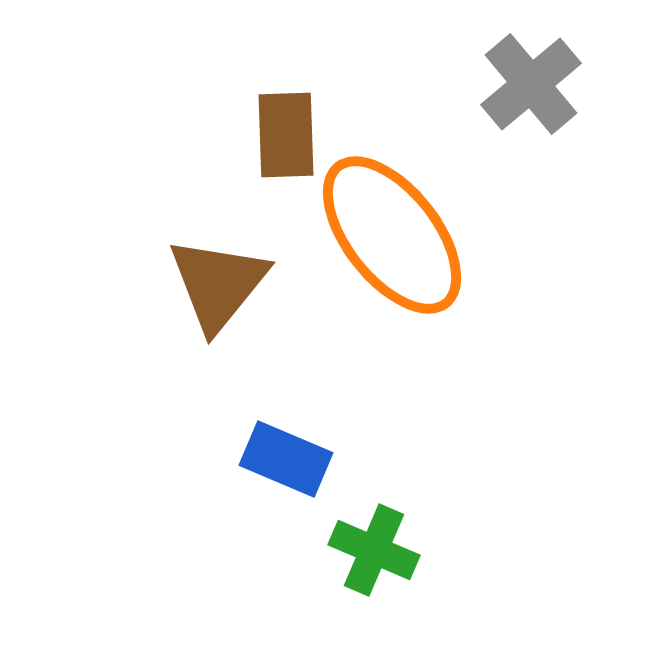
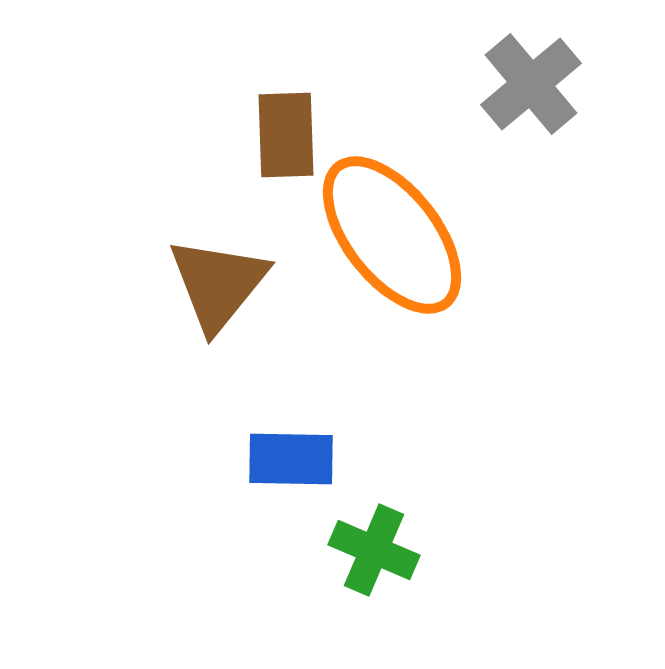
blue rectangle: moved 5 px right; rotated 22 degrees counterclockwise
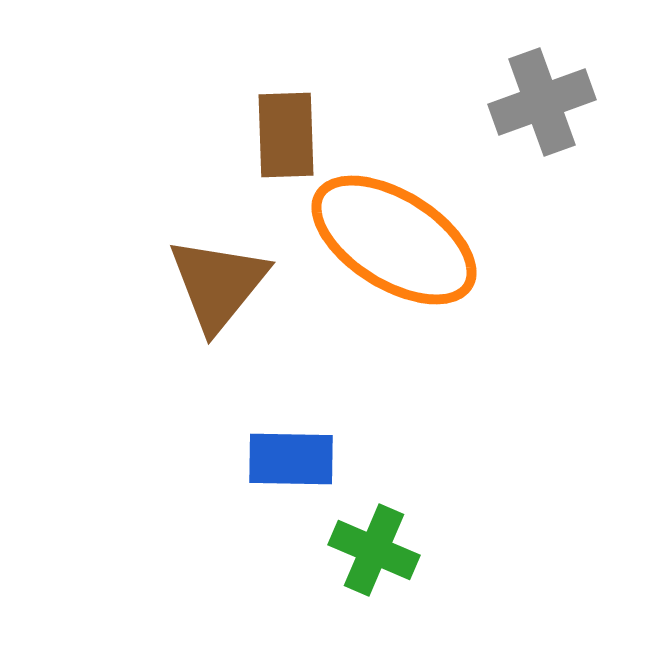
gray cross: moved 11 px right, 18 px down; rotated 20 degrees clockwise
orange ellipse: moved 2 px right, 5 px down; rotated 20 degrees counterclockwise
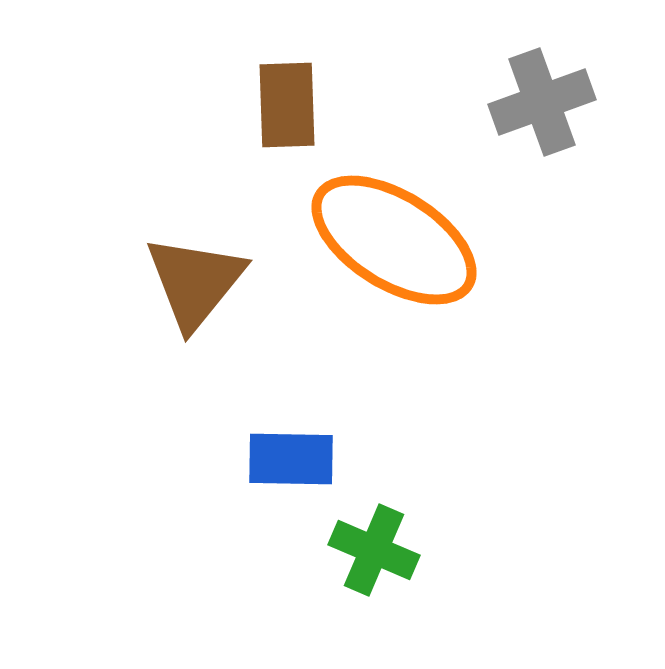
brown rectangle: moved 1 px right, 30 px up
brown triangle: moved 23 px left, 2 px up
